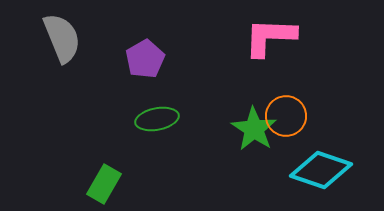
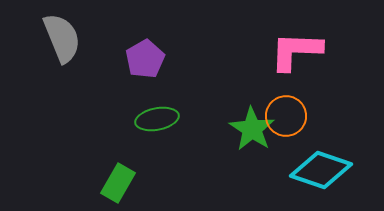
pink L-shape: moved 26 px right, 14 px down
green star: moved 2 px left
green rectangle: moved 14 px right, 1 px up
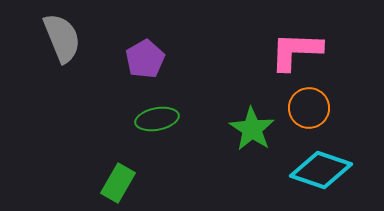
orange circle: moved 23 px right, 8 px up
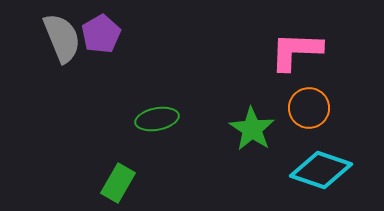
purple pentagon: moved 44 px left, 25 px up
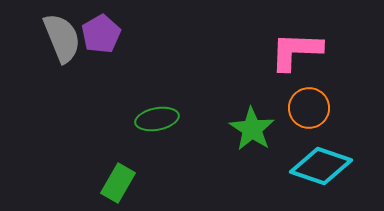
cyan diamond: moved 4 px up
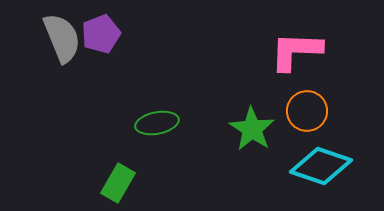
purple pentagon: rotated 9 degrees clockwise
orange circle: moved 2 px left, 3 px down
green ellipse: moved 4 px down
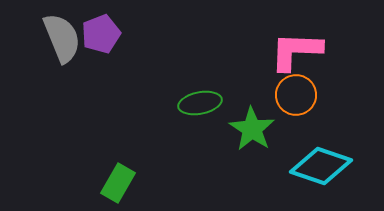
orange circle: moved 11 px left, 16 px up
green ellipse: moved 43 px right, 20 px up
